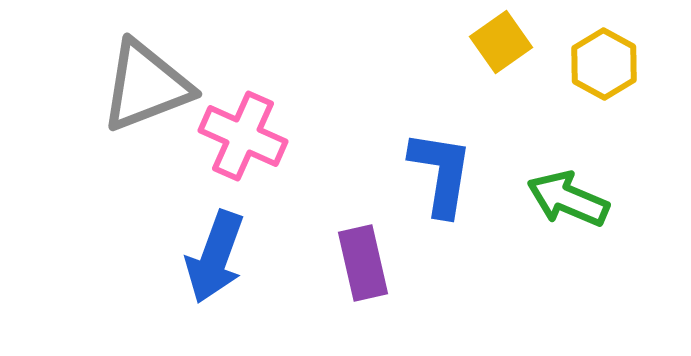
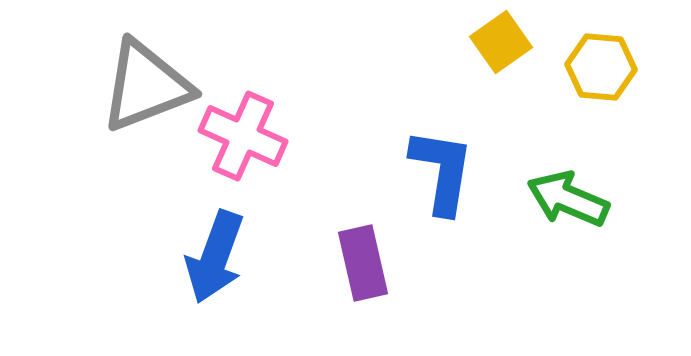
yellow hexagon: moved 3 px left, 3 px down; rotated 24 degrees counterclockwise
blue L-shape: moved 1 px right, 2 px up
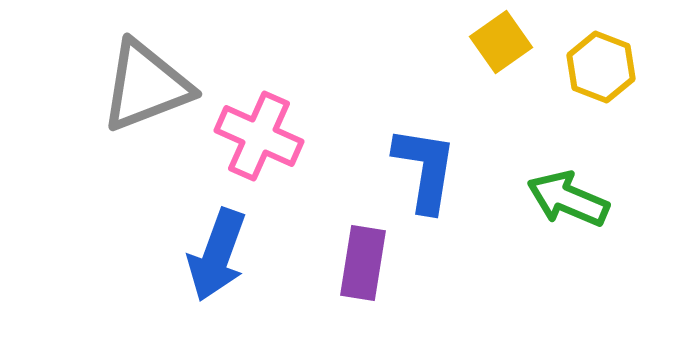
yellow hexagon: rotated 16 degrees clockwise
pink cross: moved 16 px right
blue L-shape: moved 17 px left, 2 px up
blue arrow: moved 2 px right, 2 px up
purple rectangle: rotated 22 degrees clockwise
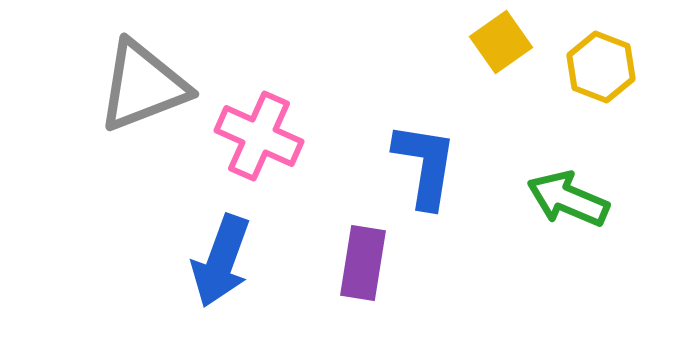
gray triangle: moved 3 px left
blue L-shape: moved 4 px up
blue arrow: moved 4 px right, 6 px down
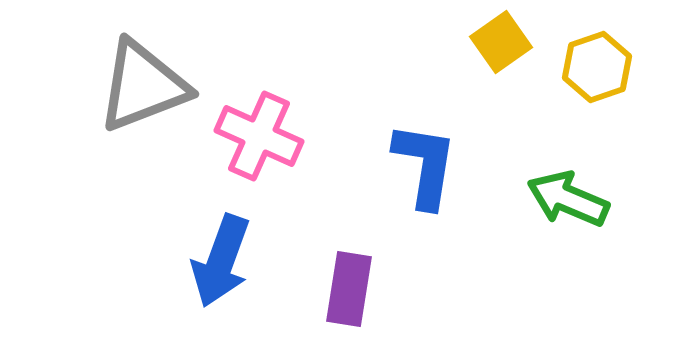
yellow hexagon: moved 4 px left; rotated 20 degrees clockwise
purple rectangle: moved 14 px left, 26 px down
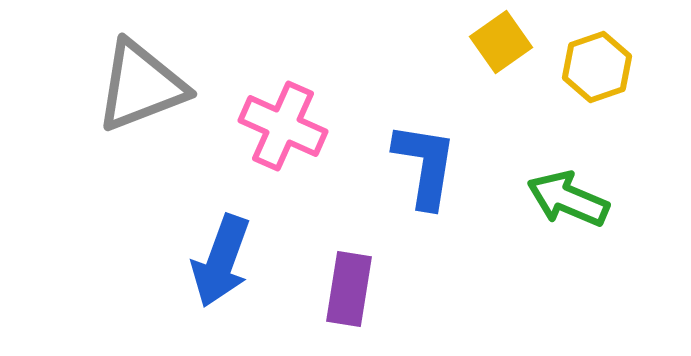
gray triangle: moved 2 px left
pink cross: moved 24 px right, 10 px up
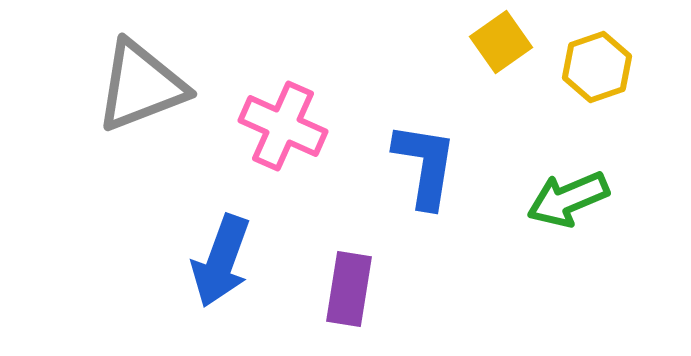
green arrow: rotated 46 degrees counterclockwise
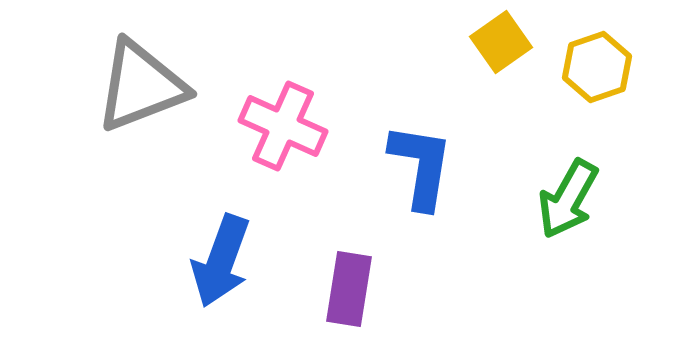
blue L-shape: moved 4 px left, 1 px down
green arrow: rotated 38 degrees counterclockwise
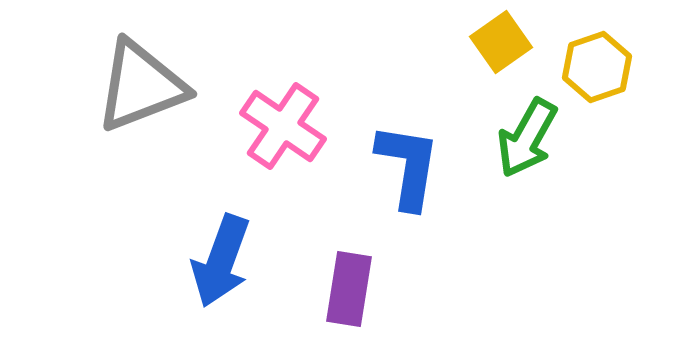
pink cross: rotated 10 degrees clockwise
blue L-shape: moved 13 px left
green arrow: moved 41 px left, 61 px up
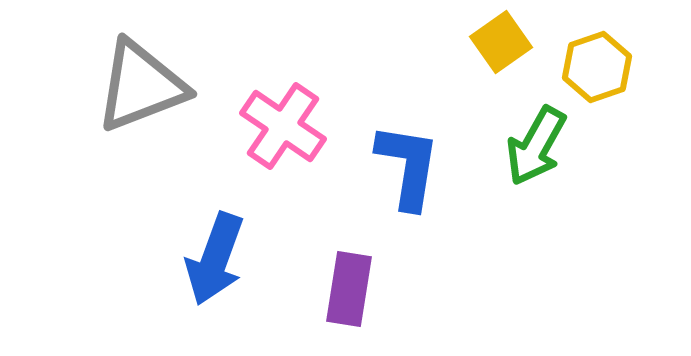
green arrow: moved 9 px right, 8 px down
blue arrow: moved 6 px left, 2 px up
